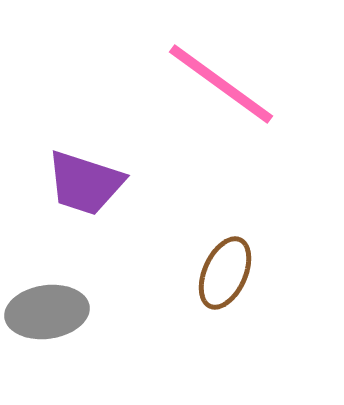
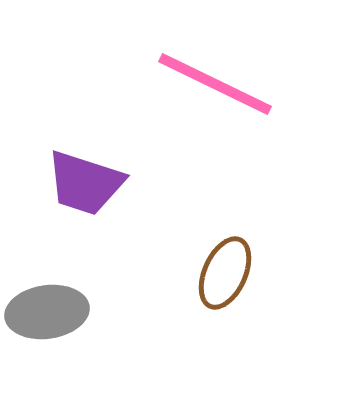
pink line: moved 6 px left; rotated 10 degrees counterclockwise
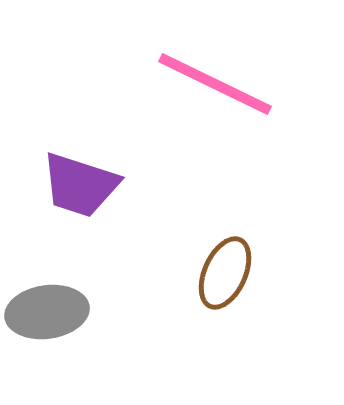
purple trapezoid: moved 5 px left, 2 px down
